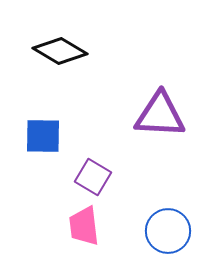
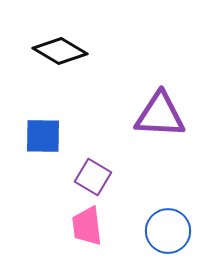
pink trapezoid: moved 3 px right
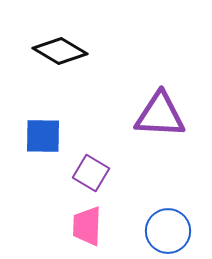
purple square: moved 2 px left, 4 px up
pink trapezoid: rotated 9 degrees clockwise
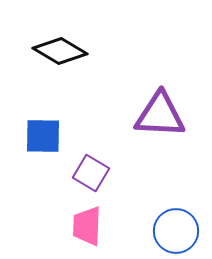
blue circle: moved 8 px right
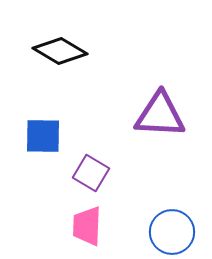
blue circle: moved 4 px left, 1 px down
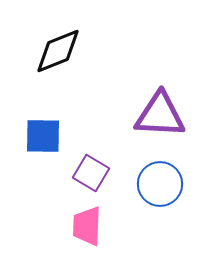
black diamond: moved 2 px left; rotated 52 degrees counterclockwise
blue circle: moved 12 px left, 48 px up
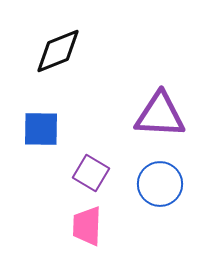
blue square: moved 2 px left, 7 px up
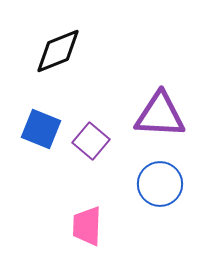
blue square: rotated 21 degrees clockwise
purple square: moved 32 px up; rotated 9 degrees clockwise
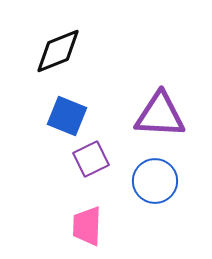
blue square: moved 26 px right, 13 px up
purple square: moved 18 px down; rotated 24 degrees clockwise
blue circle: moved 5 px left, 3 px up
